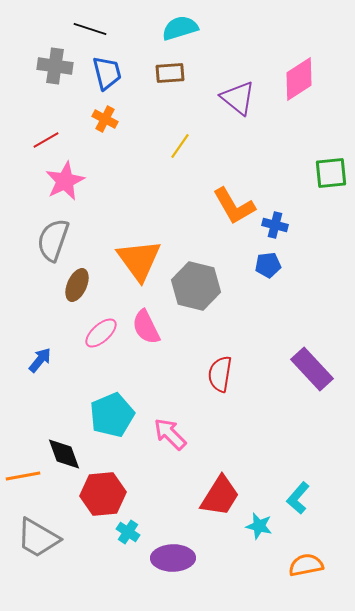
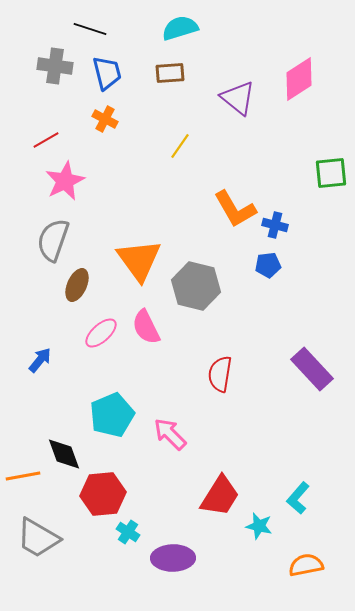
orange L-shape: moved 1 px right, 3 px down
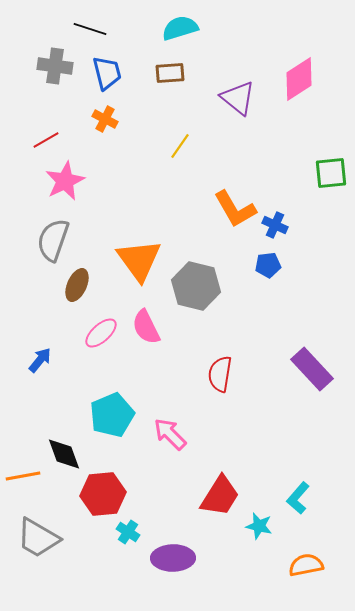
blue cross: rotated 10 degrees clockwise
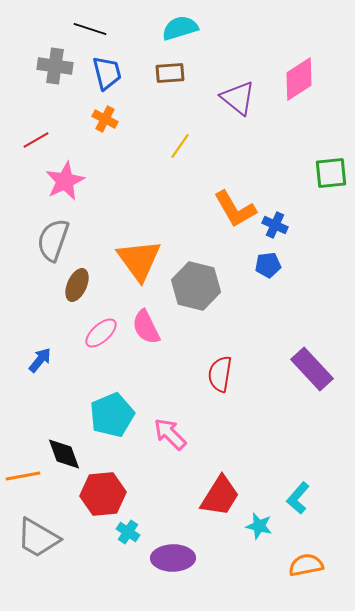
red line: moved 10 px left
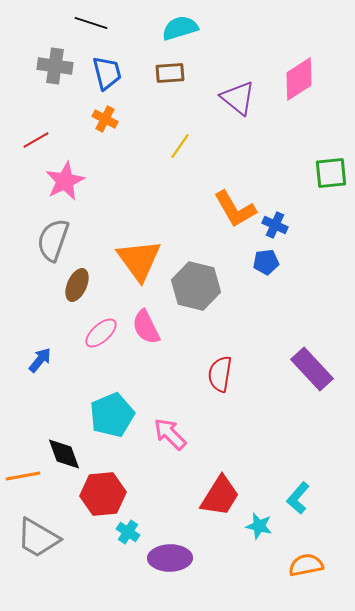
black line: moved 1 px right, 6 px up
blue pentagon: moved 2 px left, 3 px up
purple ellipse: moved 3 px left
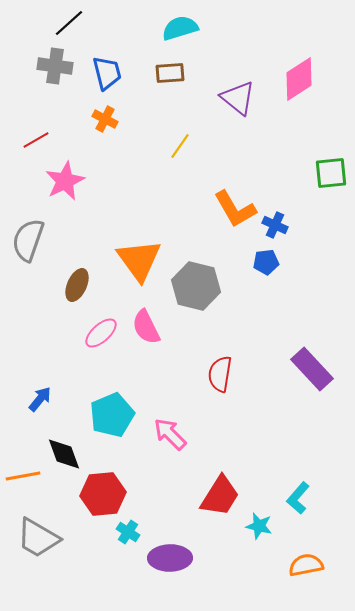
black line: moved 22 px left; rotated 60 degrees counterclockwise
gray semicircle: moved 25 px left
blue arrow: moved 39 px down
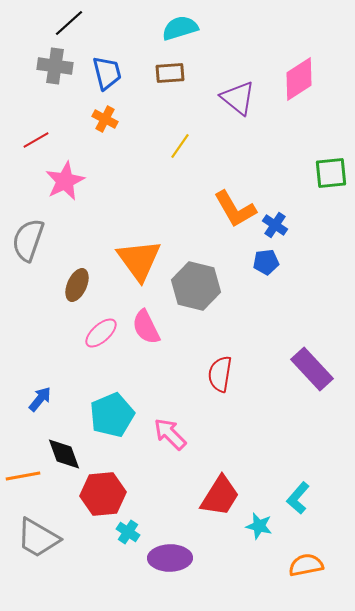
blue cross: rotated 10 degrees clockwise
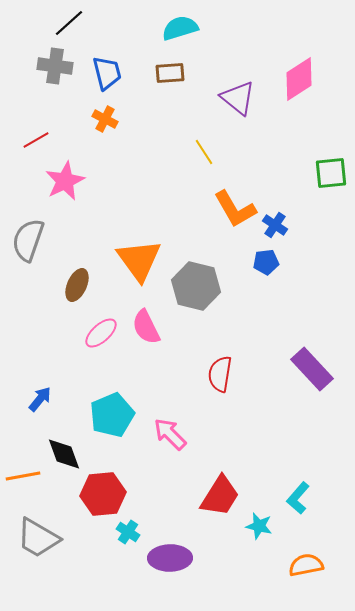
yellow line: moved 24 px right, 6 px down; rotated 68 degrees counterclockwise
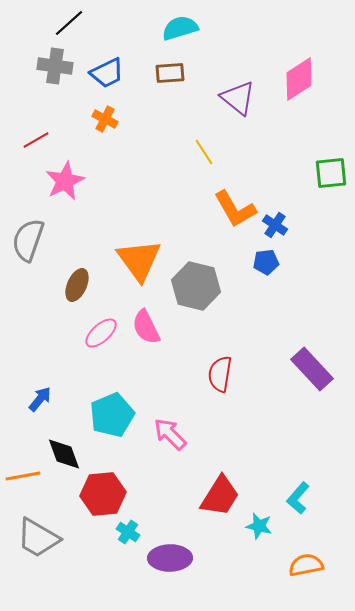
blue trapezoid: rotated 78 degrees clockwise
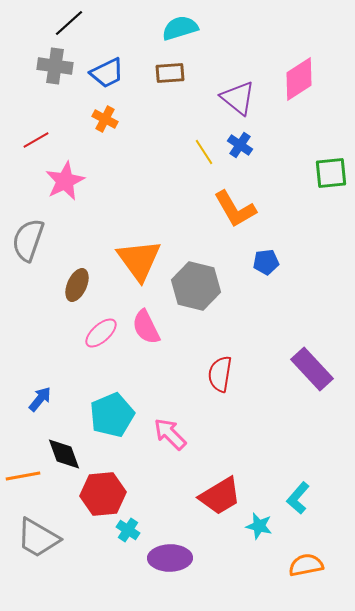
blue cross: moved 35 px left, 80 px up
red trapezoid: rotated 27 degrees clockwise
cyan cross: moved 2 px up
